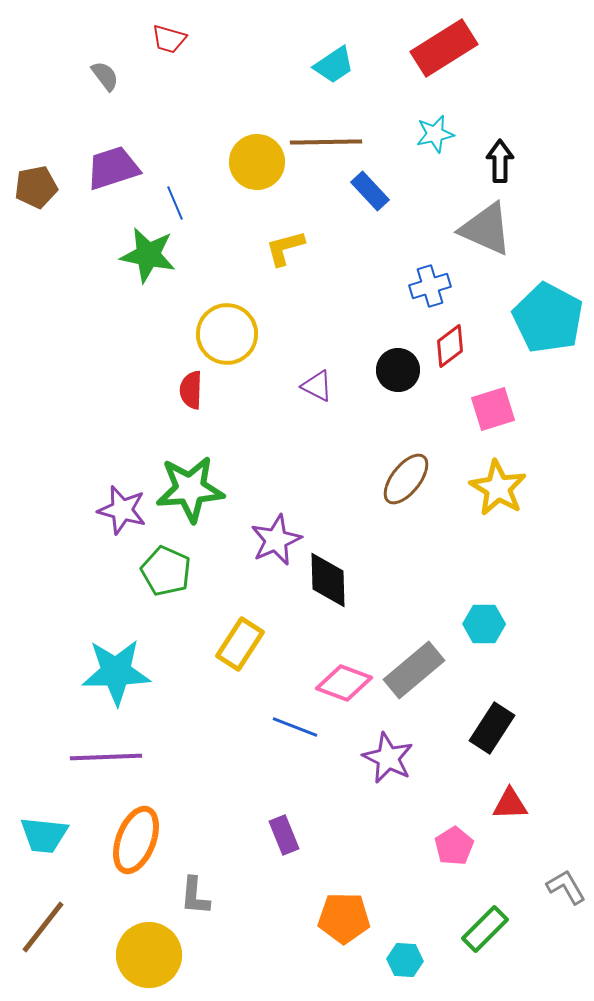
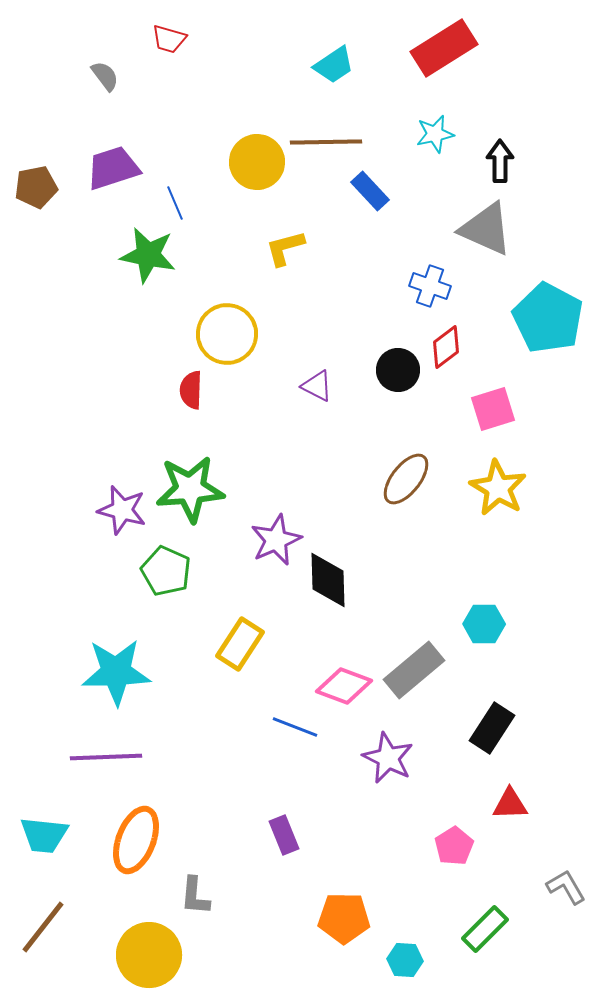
blue cross at (430, 286): rotated 36 degrees clockwise
red diamond at (450, 346): moved 4 px left, 1 px down
pink diamond at (344, 683): moved 3 px down
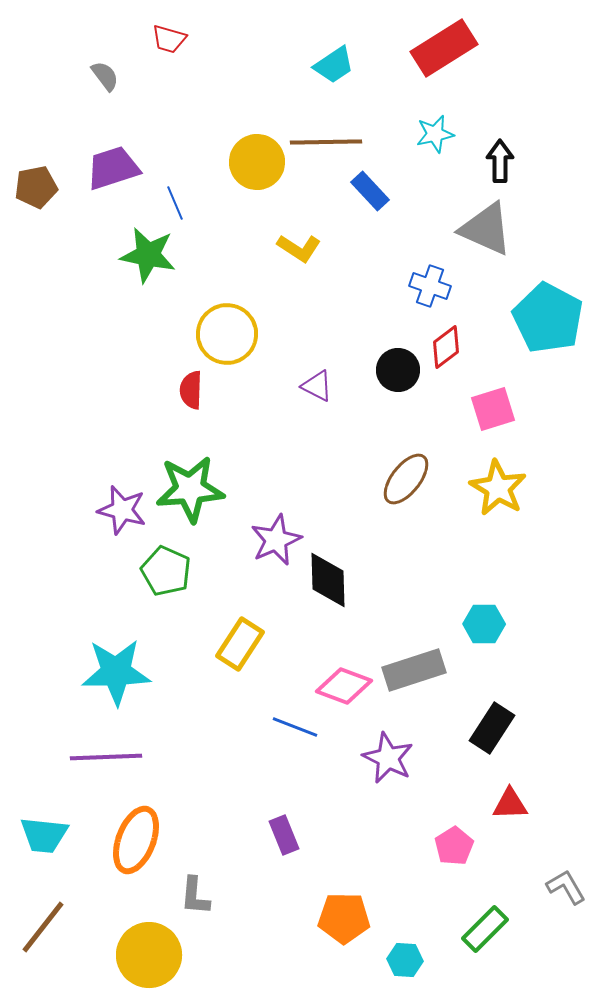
yellow L-shape at (285, 248): moved 14 px right; rotated 132 degrees counterclockwise
gray rectangle at (414, 670): rotated 22 degrees clockwise
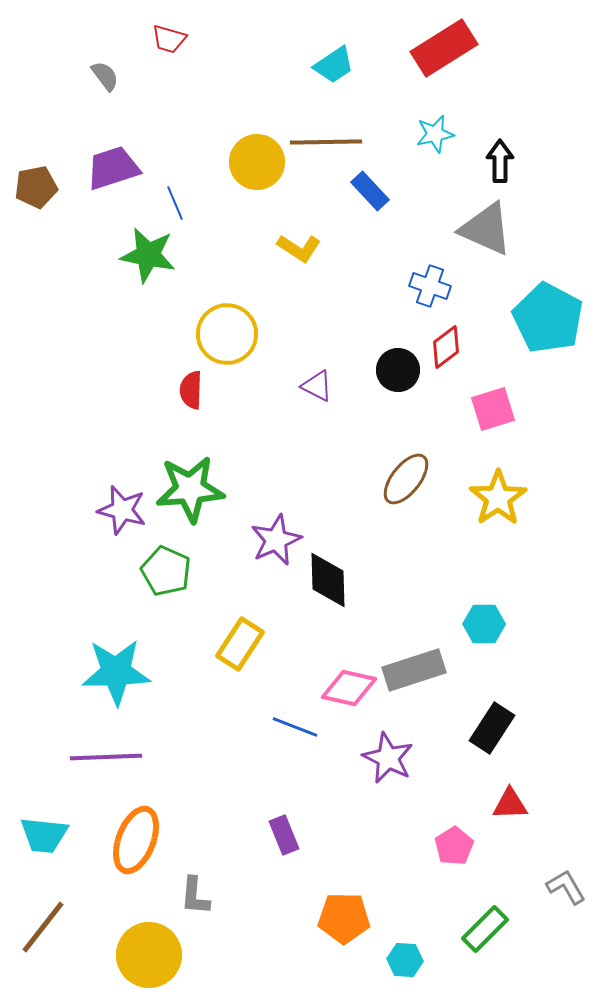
yellow star at (498, 488): moved 10 px down; rotated 8 degrees clockwise
pink diamond at (344, 686): moved 5 px right, 2 px down; rotated 8 degrees counterclockwise
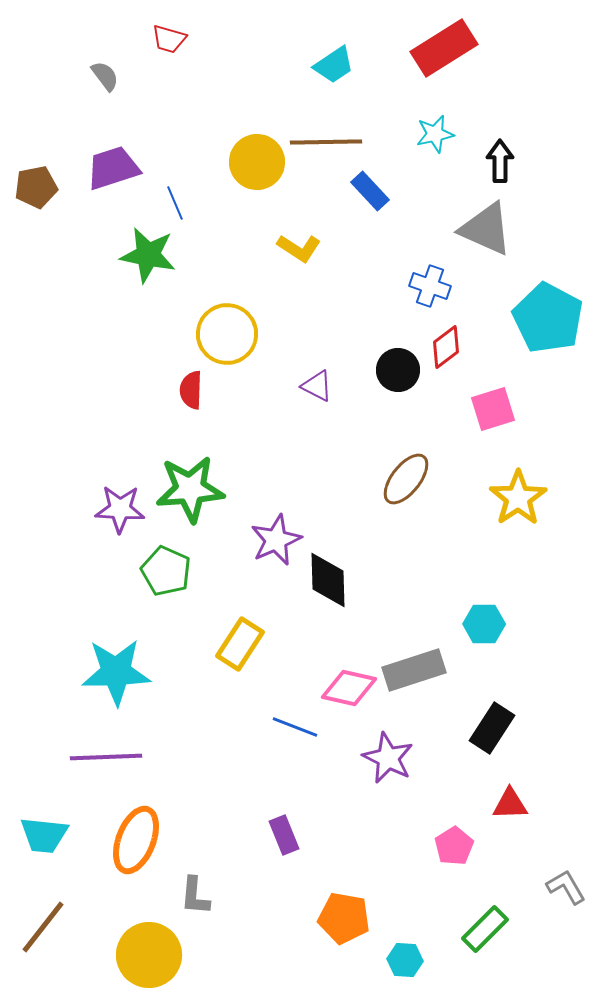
yellow star at (498, 498): moved 20 px right
purple star at (122, 510): moved 2 px left, 1 px up; rotated 12 degrees counterclockwise
orange pentagon at (344, 918): rotated 9 degrees clockwise
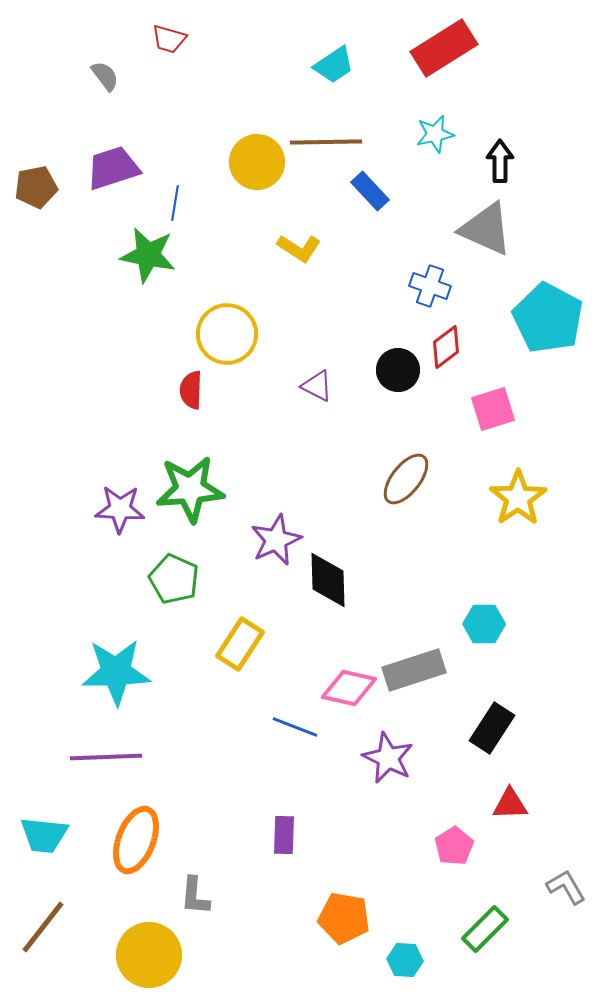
blue line at (175, 203): rotated 32 degrees clockwise
green pentagon at (166, 571): moved 8 px right, 8 px down
purple rectangle at (284, 835): rotated 24 degrees clockwise
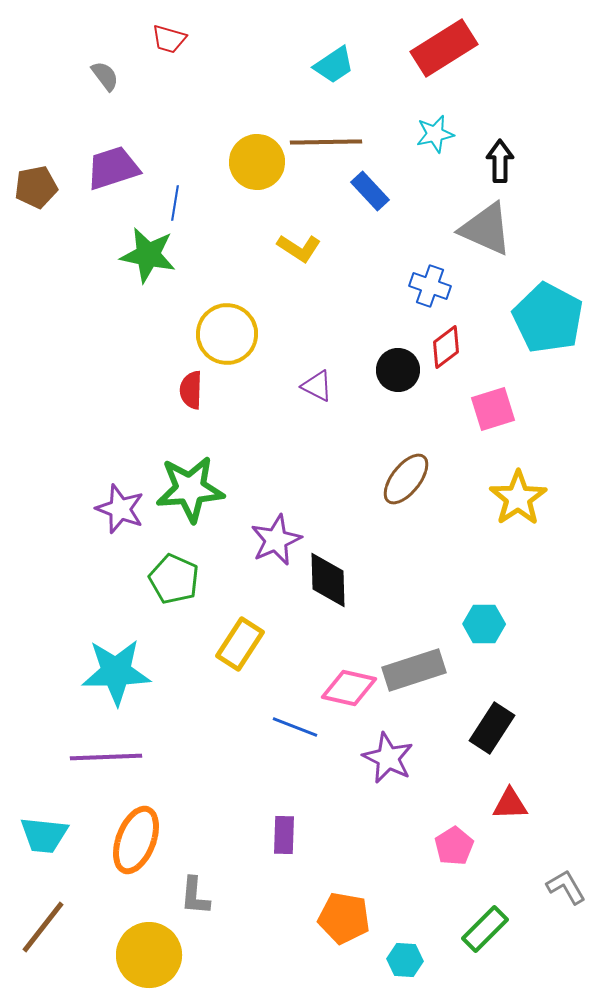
purple star at (120, 509): rotated 18 degrees clockwise
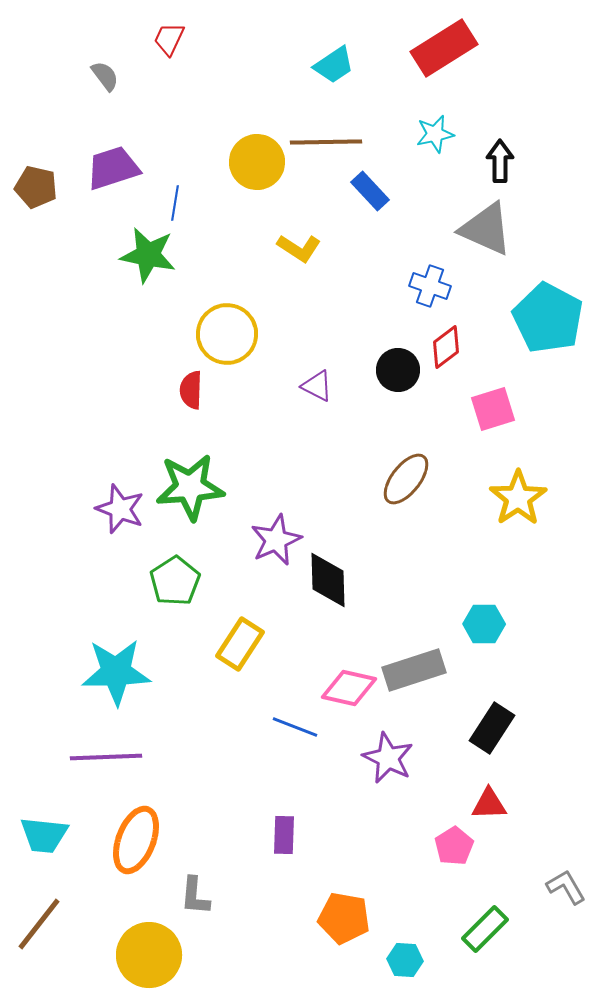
red trapezoid at (169, 39): rotated 99 degrees clockwise
brown pentagon at (36, 187): rotated 24 degrees clockwise
green star at (190, 489): moved 2 px up
green pentagon at (174, 579): moved 1 px right, 2 px down; rotated 15 degrees clockwise
red triangle at (510, 804): moved 21 px left
brown line at (43, 927): moved 4 px left, 3 px up
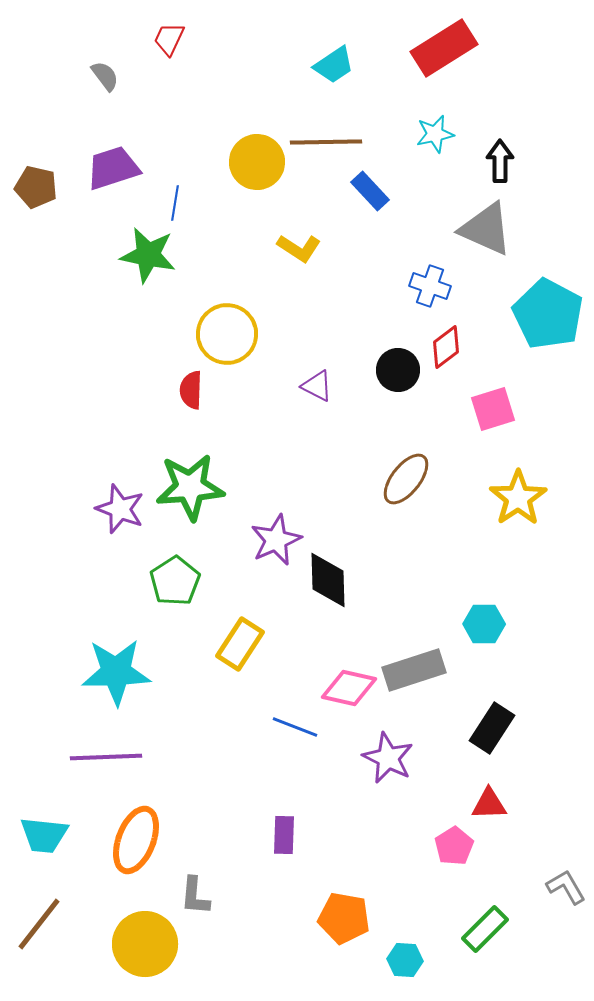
cyan pentagon at (548, 318): moved 4 px up
yellow circle at (149, 955): moved 4 px left, 11 px up
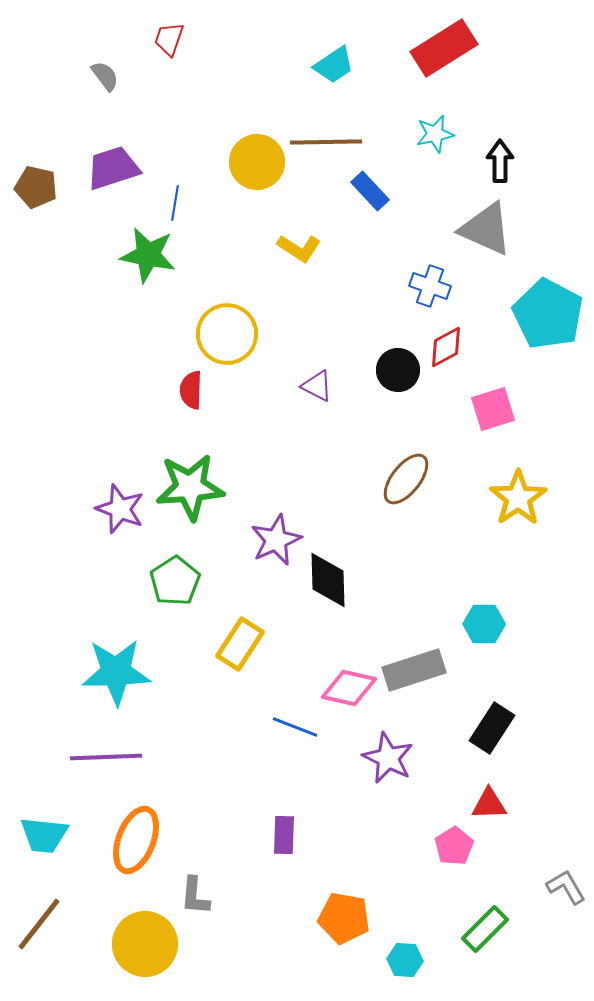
red trapezoid at (169, 39): rotated 6 degrees counterclockwise
red diamond at (446, 347): rotated 9 degrees clockwise
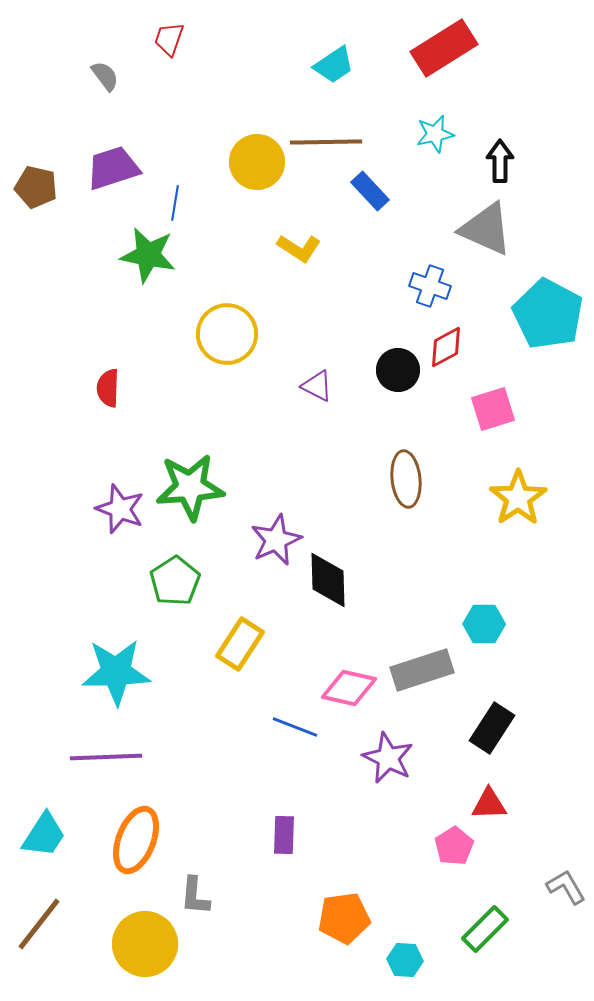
red semicircle at (191, 390): moved 83 px left, 2 px up
brown ellipse at (406, 479): rotated 44 degrees counterclockwise
gray rectangle at (414, 670): moved 8 px right
cyan trapezoid at (44, 835): rotated 63 degrees counterclockwise
orange pentagon at (344, 918): rotated 18 degrees counterclockwise
